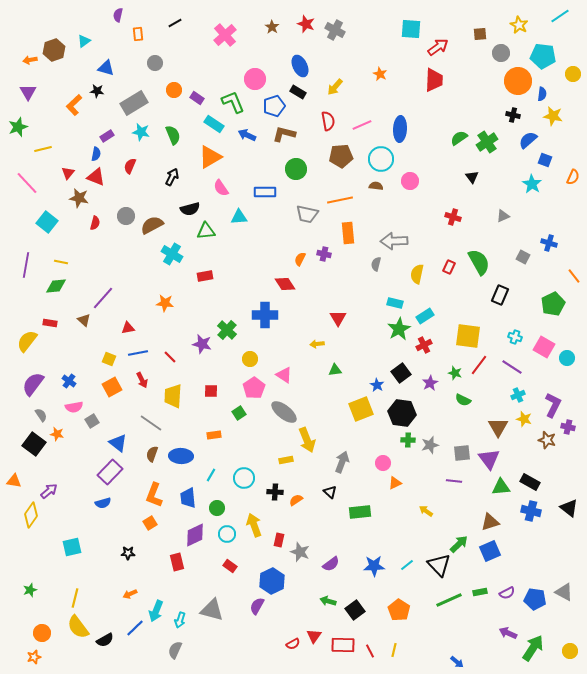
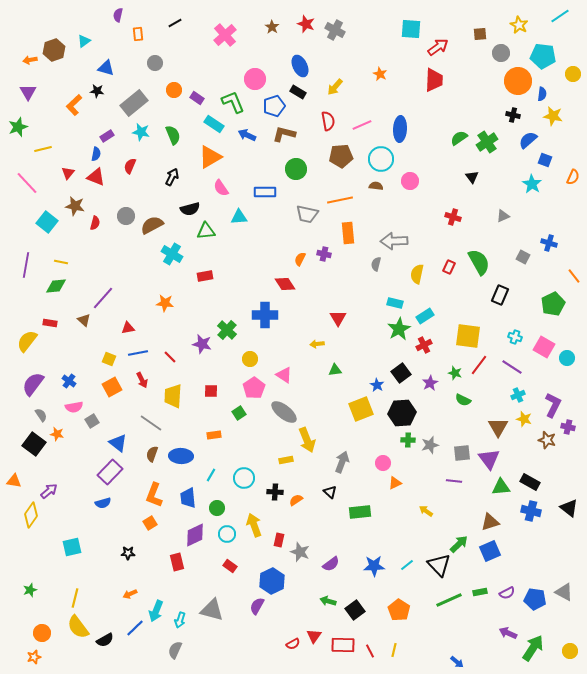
gray rectangle at (134, 103): rotated 8 degrees counterclockwise
brown star at (79, 198): moved 4 px left, 8 px down
black hexagon at (402, 413): rotated 12 degrees counterclockwise
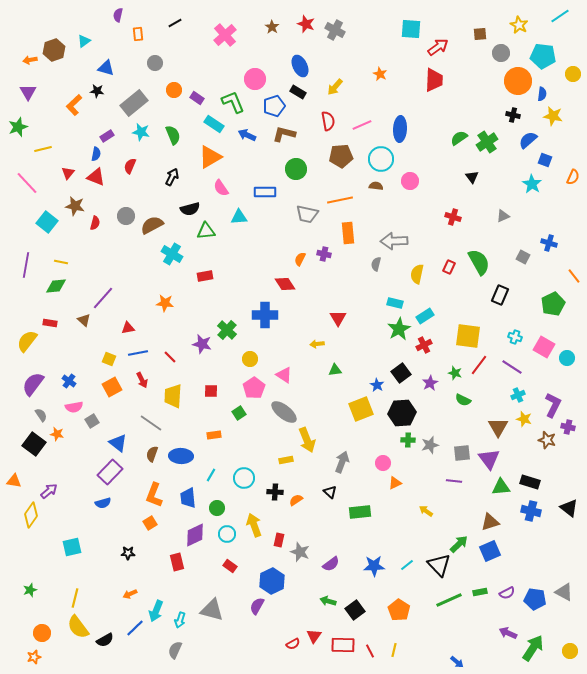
black rectangle at (530, 482): rotated 12 degrees counterclockwise
